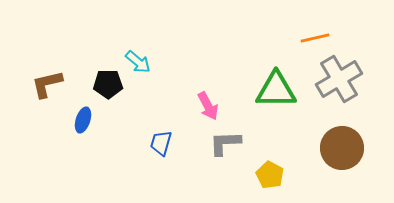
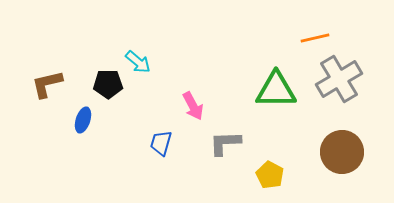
pink arrow: moved 15 px left
brown circle: moved 4 px down
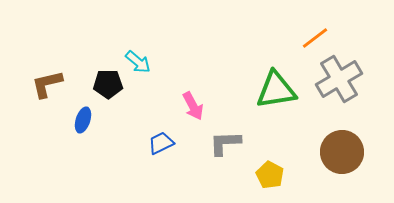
orange line: rotated 24 degrees counterclockwise
green triangle: rotated 9 degrees counterclockwise
blue trapezoid: rotated 48 degrees clockwise
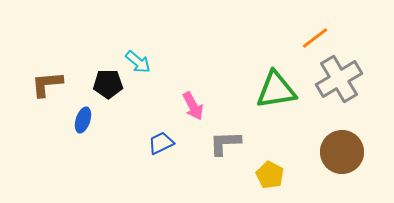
brown L-shape: rotated 8 degrees clockwise
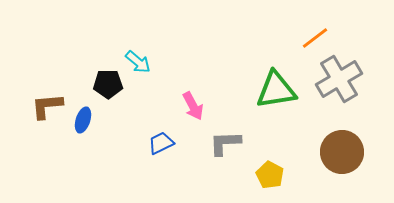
brown L-shape: moved 22 px down
